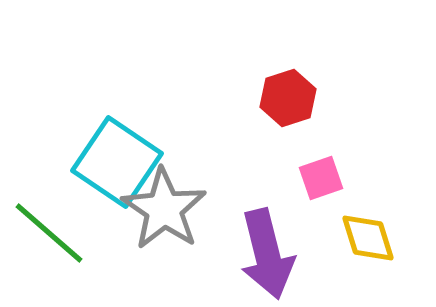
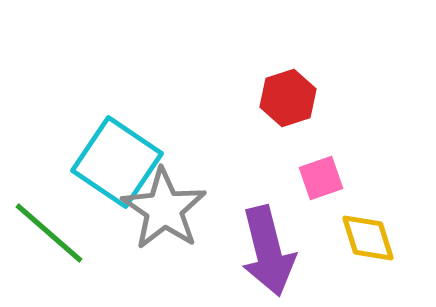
purple arrow: moved 1 px right, 3 px up
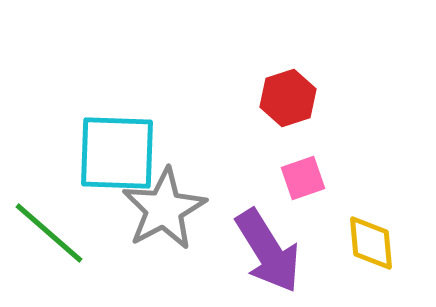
cyan square: moved 9 px up; rotated 32 degrees counterclockwise
pink square: moved 18 px left
gray star: rotated 10 degrees clockwise
yellow diamond: moved 3 px right, 5 px down; rotated 12 degrees clockwise
purple arrow: rotated 18 degrees counterclockwise
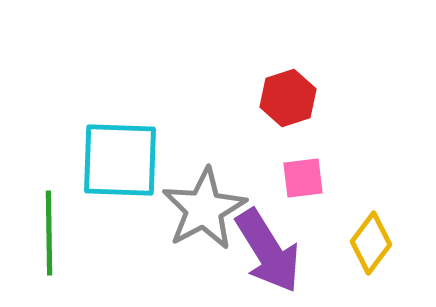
cyan square: moved 3 px right, 7 px down
pink square: rotated 12 degrees clockwise
gray star: moved 40 px right
green line: rotated 48 degrees clockwise
yellow diamond: rotated 42 degrees clockwise
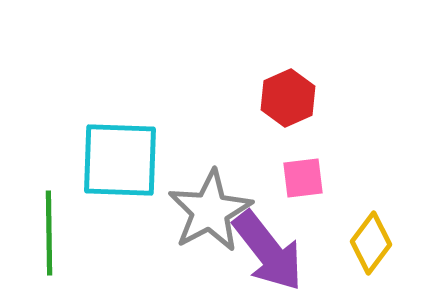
red hexagon: rotated 6 degrees counterclockwise
gray star: moved 6 px right, 2 px down
purple arrow: rotated 6 degrees counterclockwise
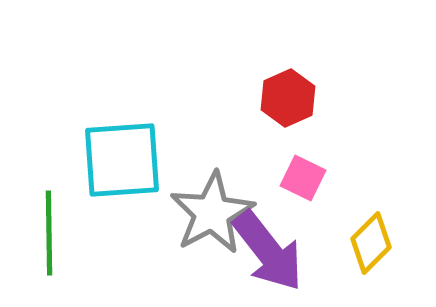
cyan square: moved 2 px right; rotated 6 degrees counterclockwise
pink square: rotated 33 degrees clockwise
gray star: moved 2 px right, 2 px down
yellow diamond: rotated 8 degrees clockwise
